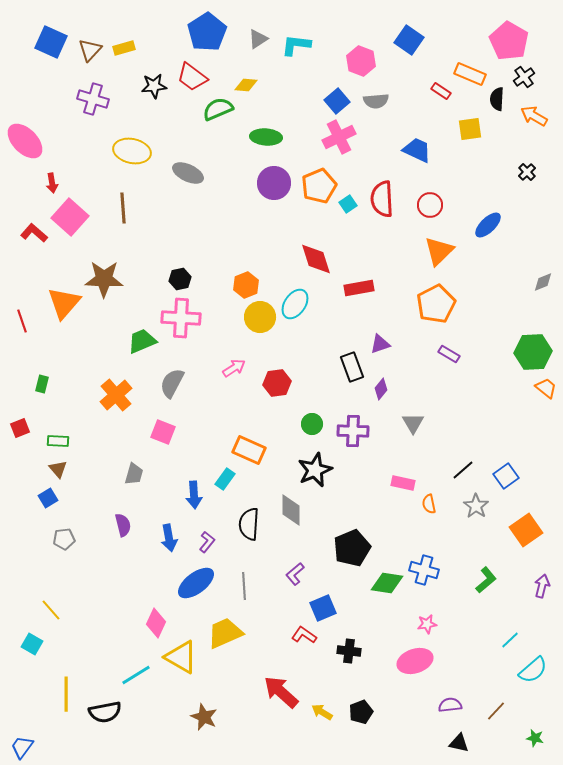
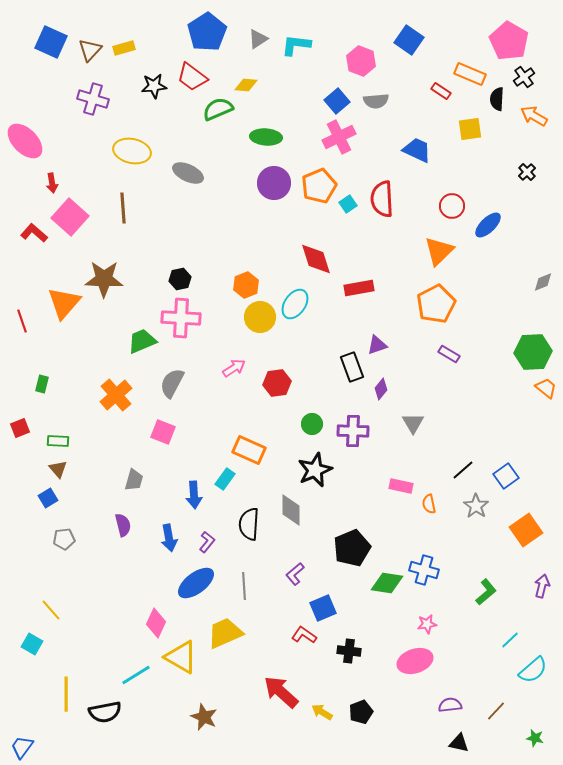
red circle at (430, 205): moved 22 px right, 1 px down
purple triangle at (380, 344): moved 3 px left, 1 px down
gray trapezoid at (134, 474): moved 6 px down
pink rectangle at (403, 483): moved 2 px left, 3 px down
green L-shape at (486, 580): moved 12 px down
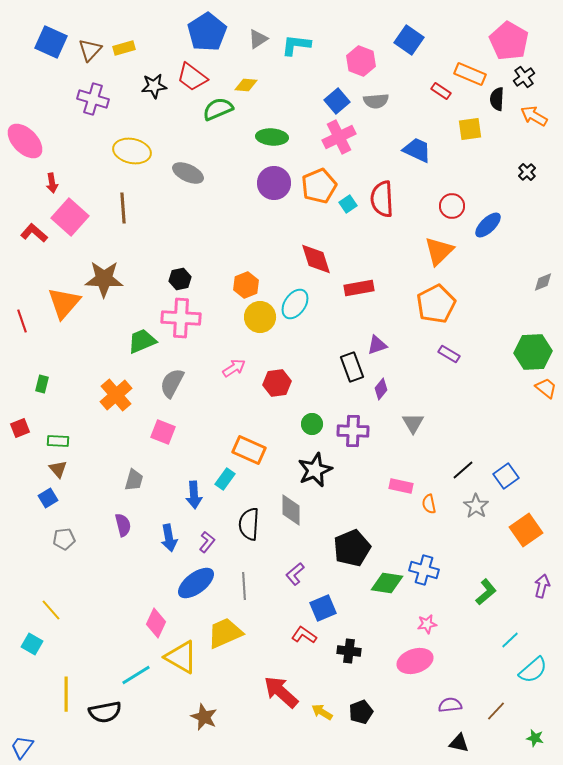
green ellipse at (266, 137): moved 6 px right
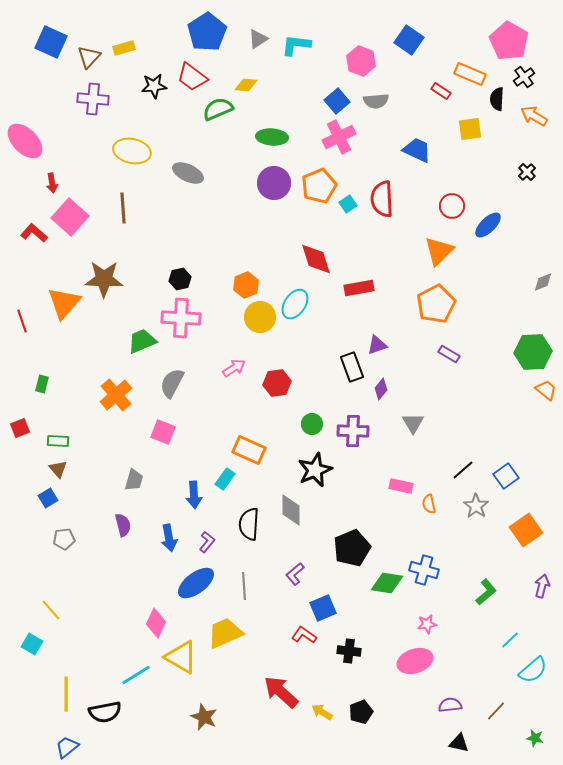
brown triangle at (90, 50): moved 1 px left, 7 px down
purple cross at (93, 99): rotated 12 degrees counterclockwise
orange trapezoid at (546, 388): moved 2 px down
blue trapezoid at (22, 747): moved 45 px right; rotated 15 degrees clockwise
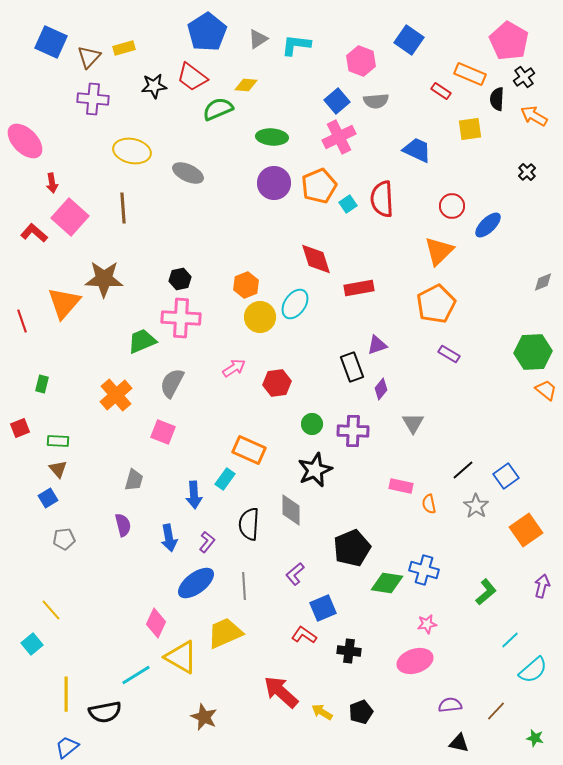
cyan square at (32, 644): rotated 20 degrees clockwise
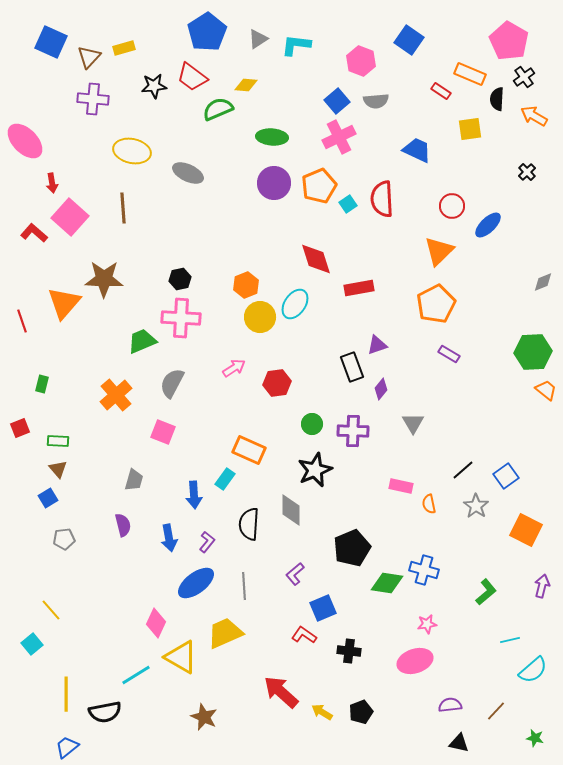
orange square at (526, 530): rotated 28 degrees counterclockwise
cyan line at (510, 640): rotated 30 degrees clockwise
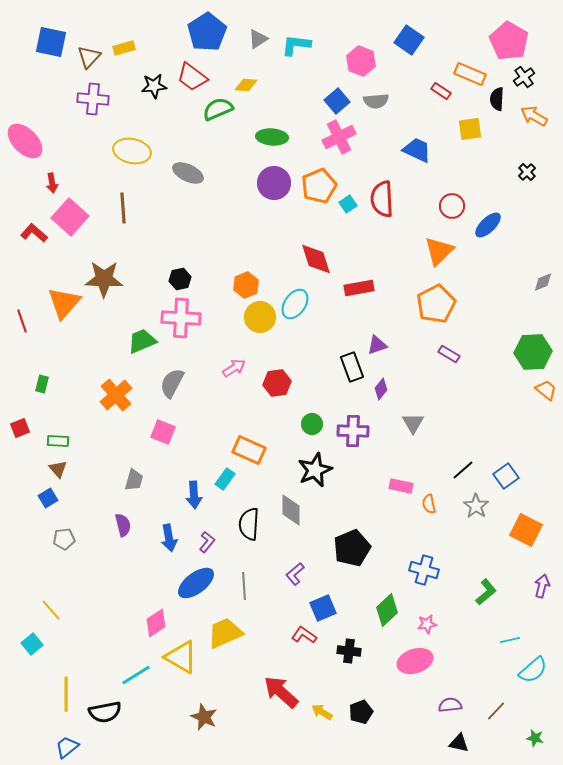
blue square at (51, 42): rotated 12 degrees counterclockwise
green diamond at (387, 583): moved 27 px down; rotated 52 degrees counterclockwise
pink diamond at (156, 623): rotated 32 degrees clockwise
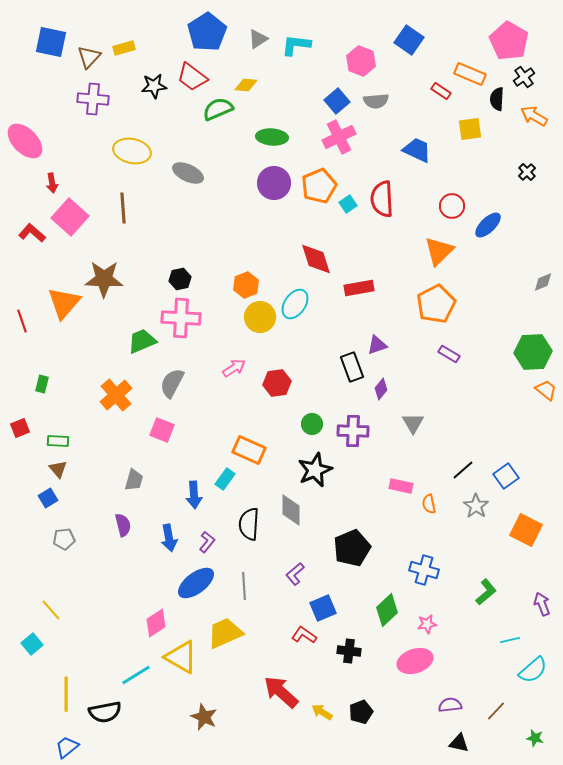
red L-shape at (34, 233): moved 2 px left
pink square at (163, 432): moved 1 px left, 2 px up
purple arrow at (542, 586): moved 18 px down; rotated 35 degrees counterclockwise
